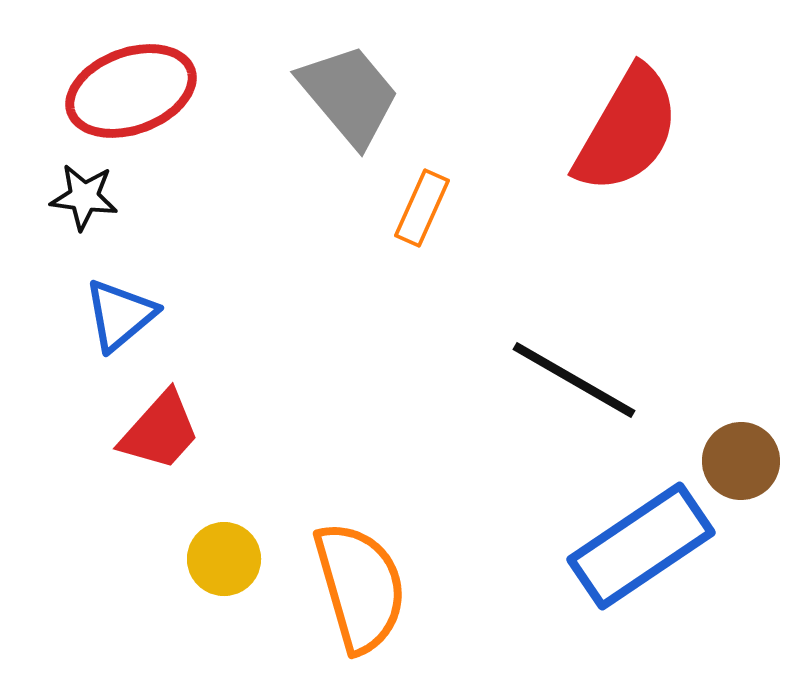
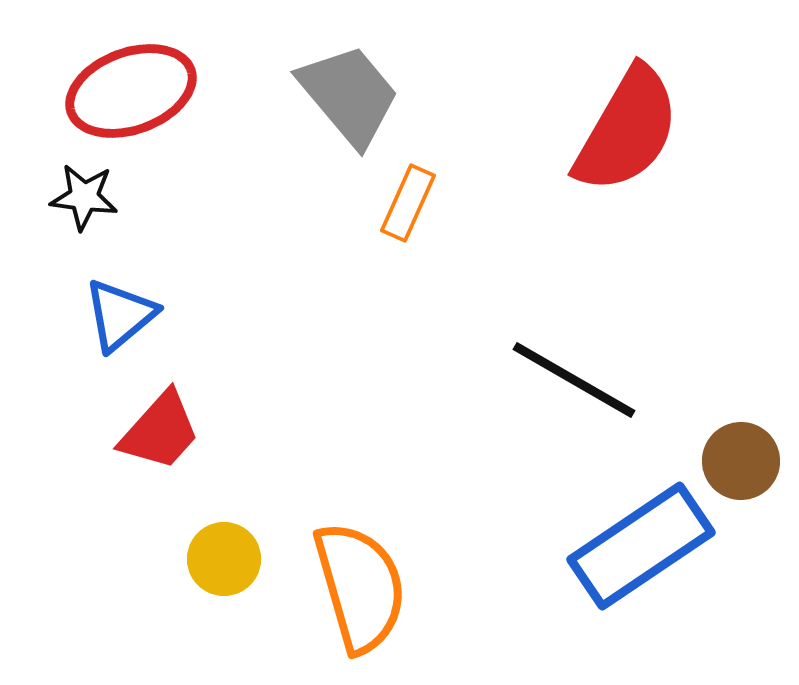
orange rectangle: moved 14 px left, 5 px up
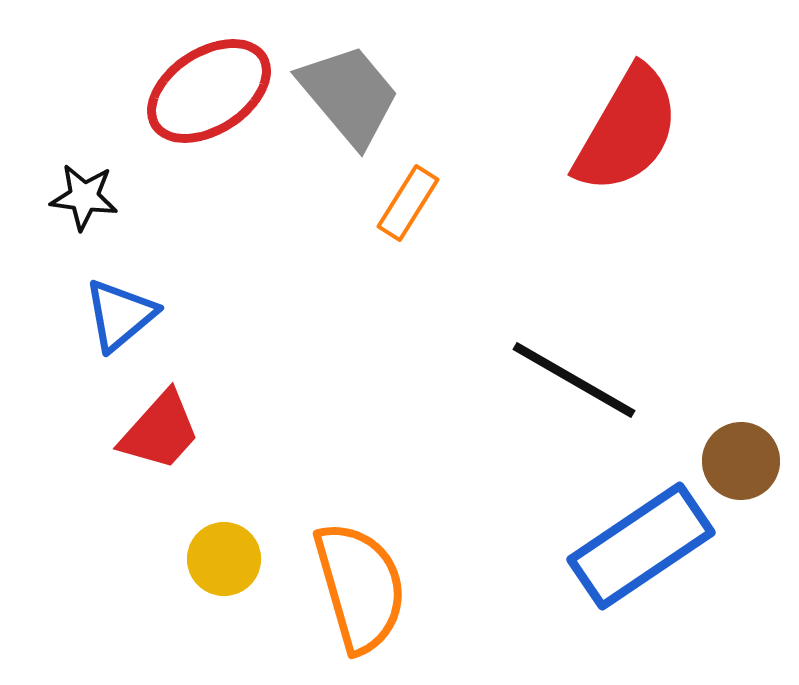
red ellipse: moved 78 px right; rotated 13 degrees counterclockwise
orange rectangle: rotated 8 degrees clockwise
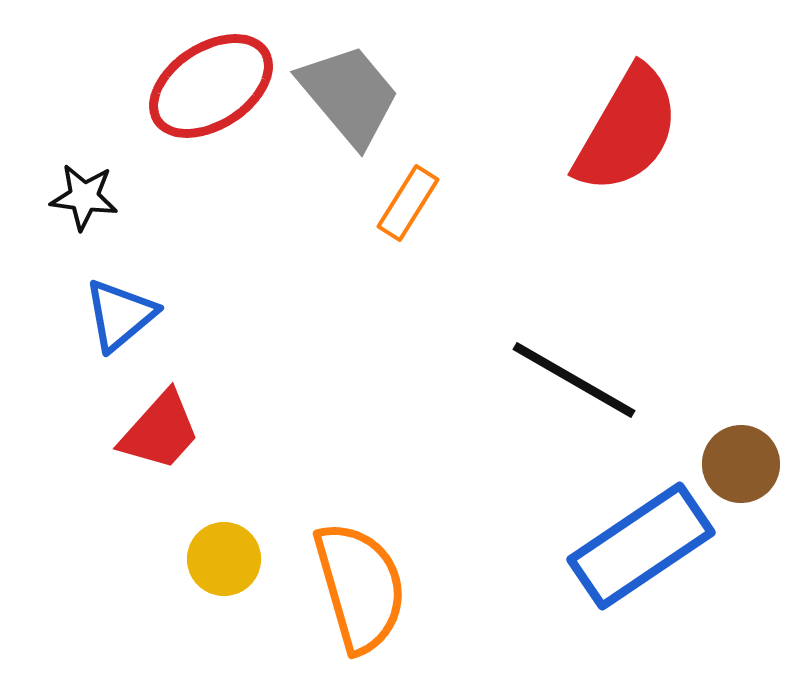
red ellipse: moved 2 px right, 5 px up
brown circle: moved 3 px down
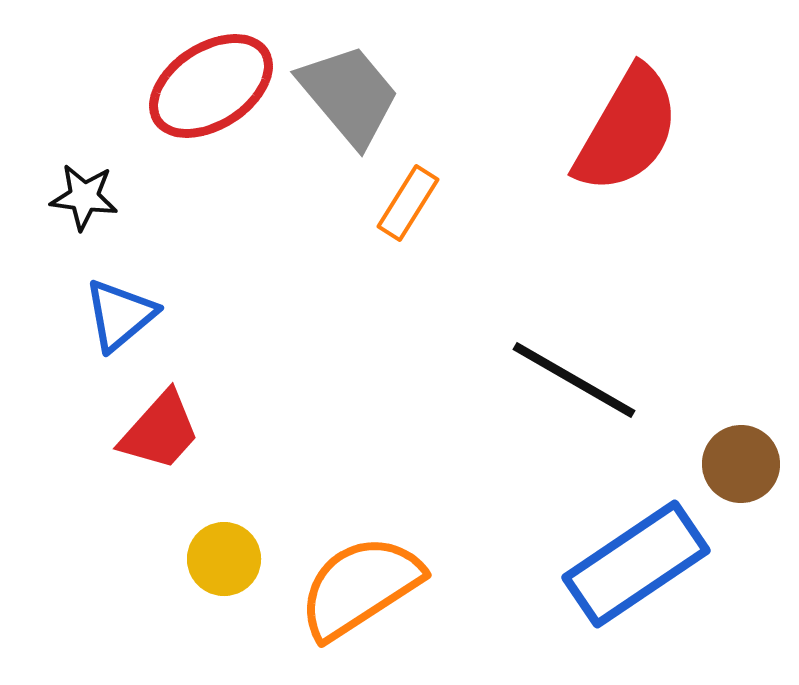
blue rectangle: moved 5 px left, 18 px down
orange semicircle: rotated 107 degrees counterclockwise
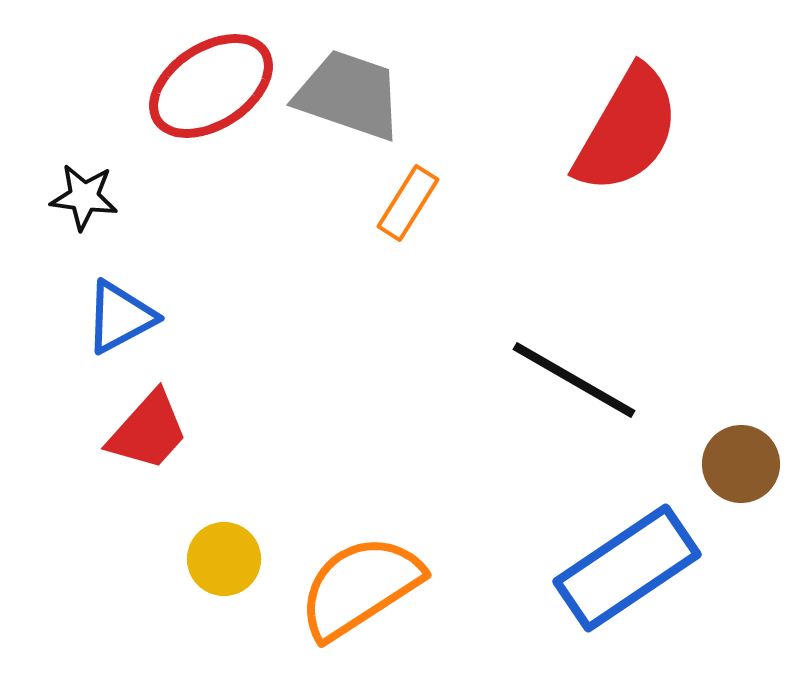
gray trapezoid: rotated 31 degrees counterclockwise
blue triangle: moved 2 px down; rotated 12 degrees clockwise
red trapezoid: moved 12 px left
blue rectangle: moved 9 px left, 4 px down
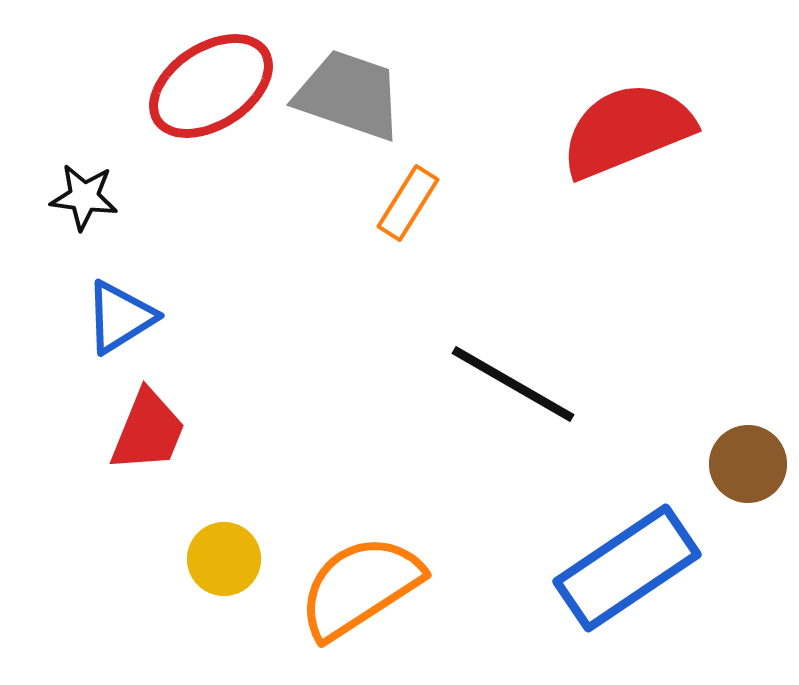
red semicircle: rotated 142 degrees counterclockwise
blue triangle: rotated 4 degrees counterclockwise
black line: moved 61 px left, 4 px down
red trapezoid: rotated 20 degrees counterclockwise
brown circle: moved 7 px right
